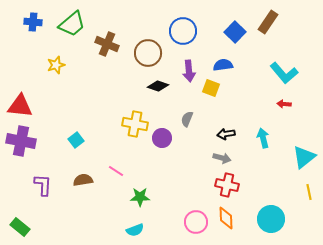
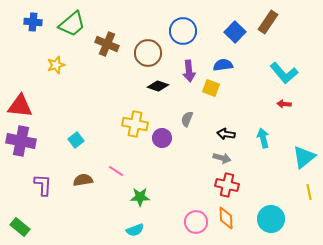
black arrow: rotated 18 degrees clockwise
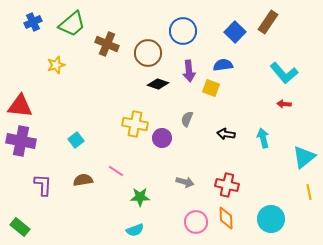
blue cross: rotated 30 degrees counterclockwise
black diamond: moved 2 px up
gray arrow: moved 37 px left, 24 px down
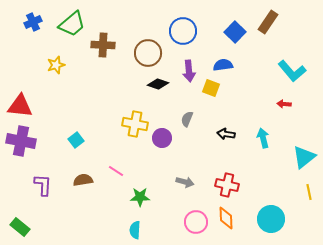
brown cross: moved 4 px left, 1 px down; rotated 20 degrees counterclockwise
cyan L-shape: moved 8 px right, 2 px up
cyan semicircle: rotated 114 degrees clockwise
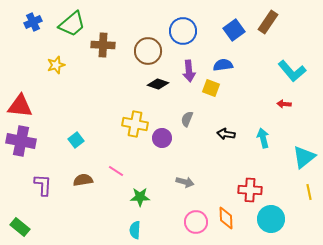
blue square: moved 1 px left, 2 px up; rotated 10 degrees clockwise
brown circle: moved 2 px up
red cross: moved 23 px right, 5 px down; rotated 10 degrees counterclockwise
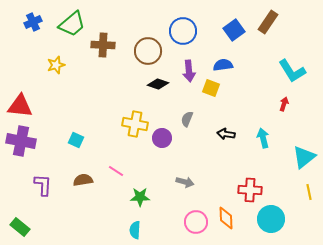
cyan L-shape: rotated 8 degrees clockwise
red arrow: rotated 104 degrees clockwise
cyan square: rotated 28 degrees counterclockwise
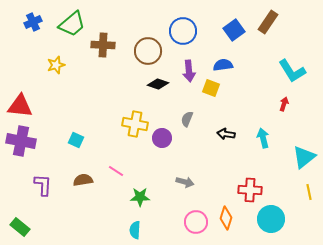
orange diamond: rotated 20 degrees clockwise
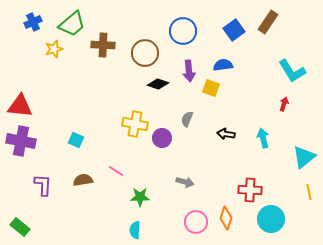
brown circle: moved 3 px left, 2 px down
yellow star: moved 2 px left, 16 px up
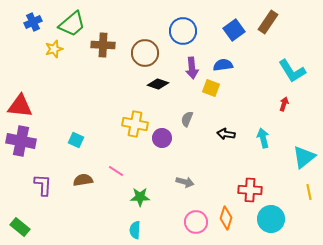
purple arrow: moved 3 px right, 3 px up
